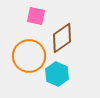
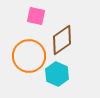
brown diamond: moved 2 px down
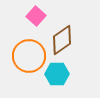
pink square: rotated 30 degrees clockwise
cyan hexagon: rotated 25 degrees counterclockwise
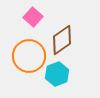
pink square: moved 3 px left, 1 px down
cyan hexagon: rotated 20 degrees counterclockwise
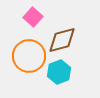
brown diamond: rotated 20 degrees clockwise
cyan hexagon: moved 2 px right, 2 px up
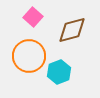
brown diamond: moved 10 px right, 10 px up
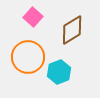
brown diamond: rotated 16 degrees counterclockwise
orange circle: moved 1 px left, 1 px down
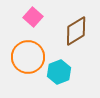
brown diamond: moved 4 px right, 1 px down
